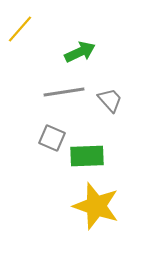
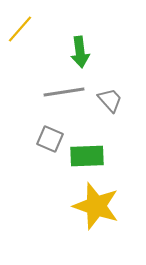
green arrow: rotated 108 degrees clockwise
gray square: moved 2 px left, 1 px down
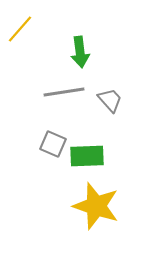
gray square: moved 3 px right, 5 px down
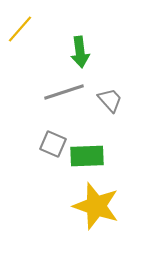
gray line: rotated 9 degrees counterclockwise
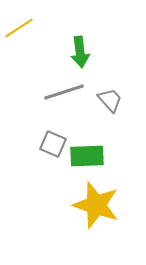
yellow line: moved 1 px left, 1 px up; rotated 16 degrees clockwise
yellow star: moved 1 px up
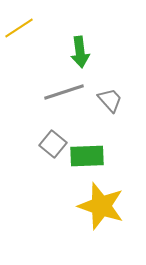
gray square: rotated 16 degrees clockwise
yellow star: moved 5 px right, 1 px down
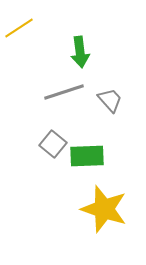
yellow star: moved 3 px right, 3 px down
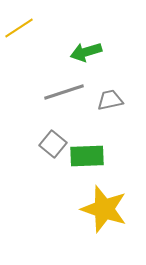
green arrow: moved 6 px right; rotated 80 degrees clockwise
gray trapezoid: rotated 60 degrees counterclockwise
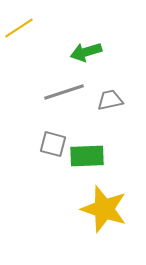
gray square: rotated 24 degrees counterclockwise
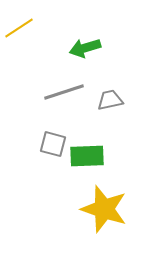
green arrow: moved 1 px left, 4 px up
